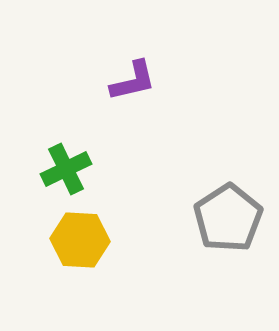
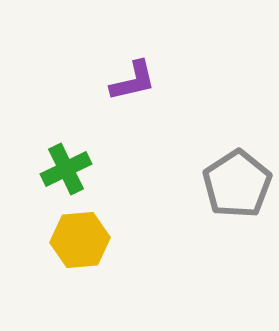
gray pentagon: moved 9 px right, 34 px up
yellow hexagon: rotated 8 degrees counterclockwise
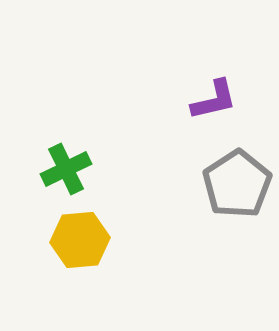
purple L-shape: moved 81 px right, 19 px down
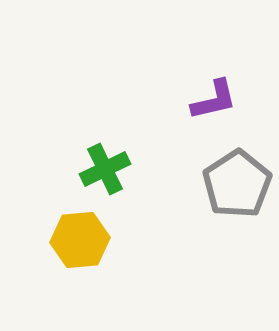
green cross: moved 39 px right
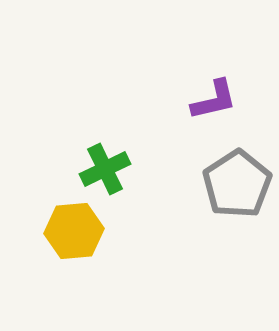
yellow hexagon: moved 6 px left, 9 px up
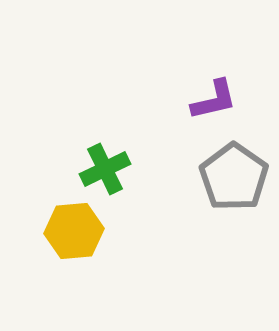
gray pentagon: moved 3 px left, 7 px up; rotated 4 degrees counterclockwise
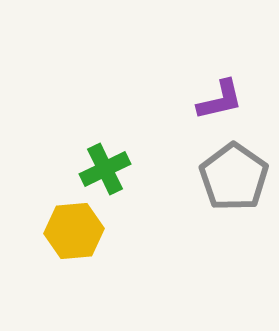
purple L-shape: moved 6 px right
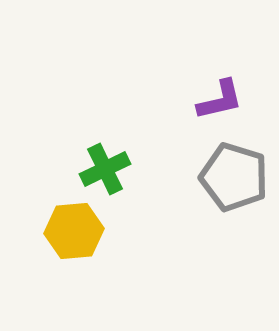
gray pentagon: rotated 18 degrees counterclockwise
